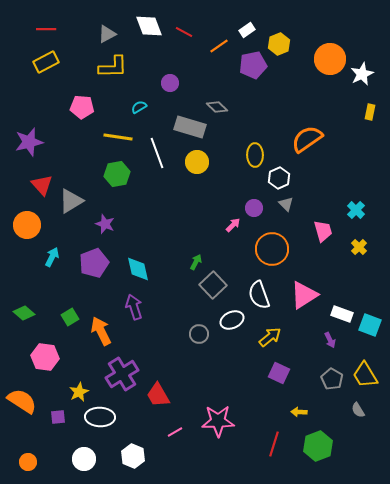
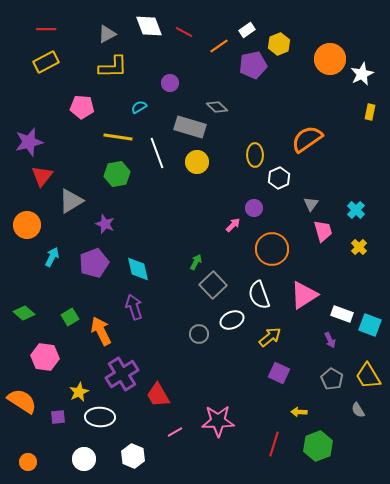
red triangle at (42, 185): moved 9 px up; rotated 20 degrees clockwise
gray triangle at (286, 204): moved 25 px right; rotated 21 degrees clockwise
yellow trapezoid at (365, 375): moved 3 px right, 1 px down
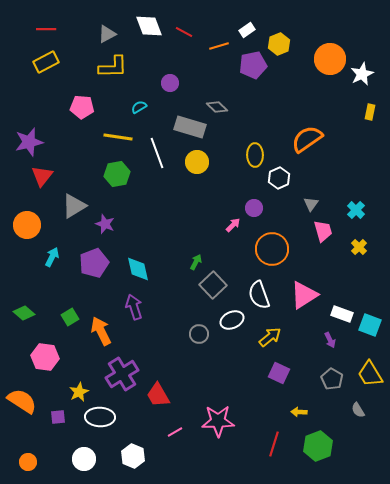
orange line at (219, 46): rotated 18 degrees clockwise
gray triangle at (71, 201): moved 3 px right, 5 px down
yellow trapezoid at (368, 376): moved 2 px right, 2 px up
